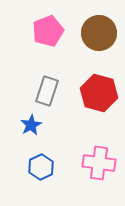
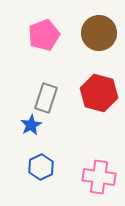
pink pentagon: moved 4 px left, 4 px down
gray rectangle: moved 1 px left, 7 px down
pink cross: moved 14 px down
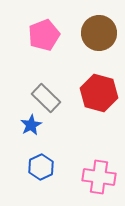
gray rectangle: rotated 64 degrees counterclockwise
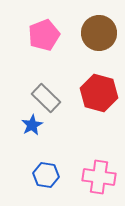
blue star: moved 1 px right
blue hexagon: moved 5 px right, 8 px down; rotated 25 degrees counterclockwise
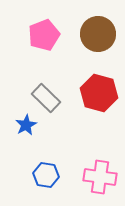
brown circle: moved 1 px left, 1 px down
blue star: moved 6 px left
pink cross: moved 1 px right
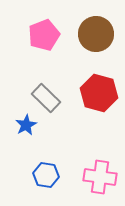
brown circle: moved 2 px left
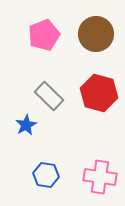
gray rectangle: moved 3 px right, 2 px up
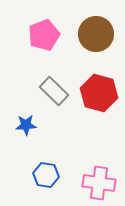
gray rectangle: moved 5 px right, 5 px up
blue star: rotated 25 degrees clockwise
pink cross: moved 1 px left, 6 px down
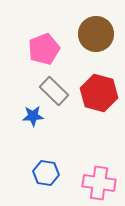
pink pentagon: moved 14 px down
blue star: moved 7 px right, 9 px up
blue hexagon: moved 2 px up
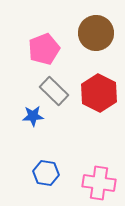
brown circle: moved 1 px up
red hexagon: rotated 12 degrees clockwise
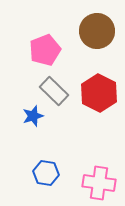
brown circle: moved 1 px right, 2 px up
pink pentagon: moved 1 px right, 1 px down
blue star: rotated 15 degrees counterclockwise
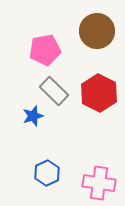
pink pentagon: rotated 12 degrees clockwise
blue hexagon: moved 1 px right; rotated 25 degrees clockwise
